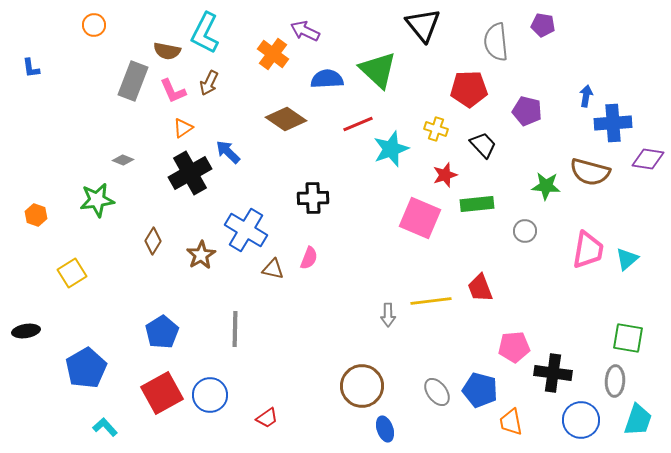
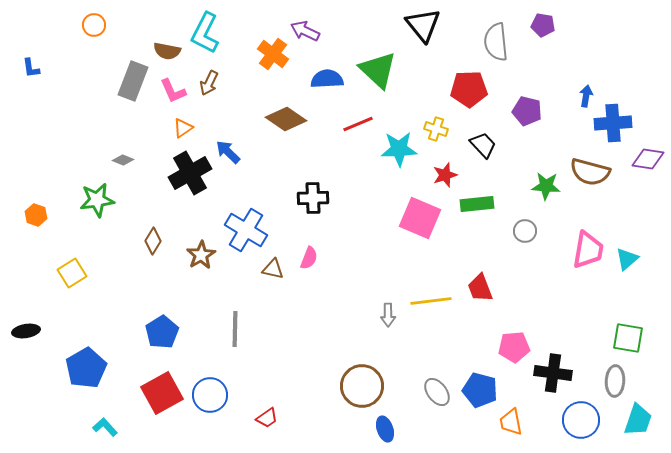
cyan star at (391, 149): moved 8 px right; rotated 18 degrees clockwise
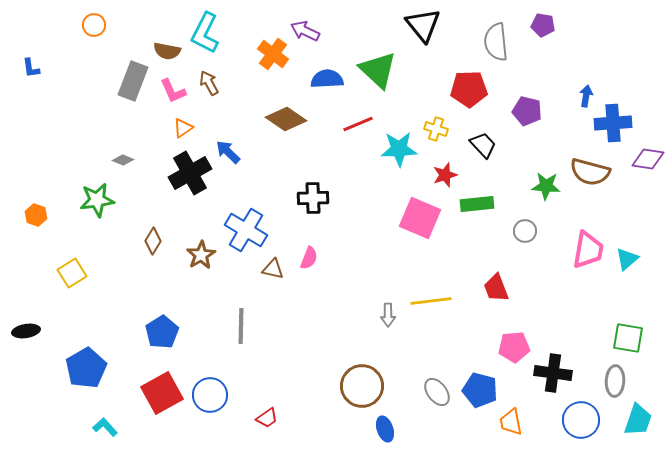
brown arrow at (209, 83): rotated 125 degrees clockwise
red trapezoid at (480, 288): moved 16 px right
gray line at (235, 329): moved 6 px right, 3 px up
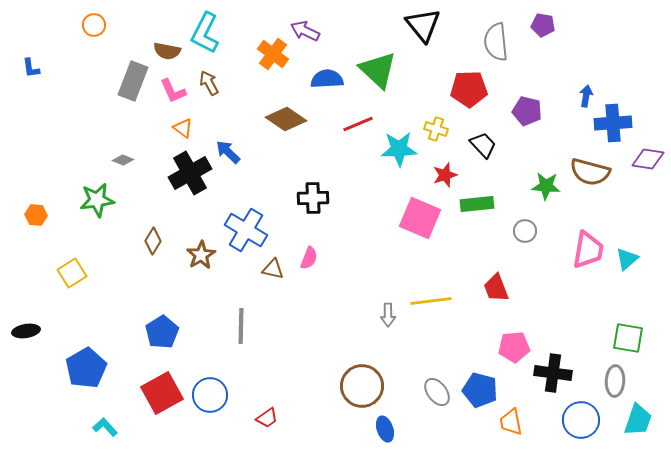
orange triangle at (183, 128): rotated 50 degrees counterclockwise
orange hexagon at (36, 215): rotated 15 degrees counterclockwise
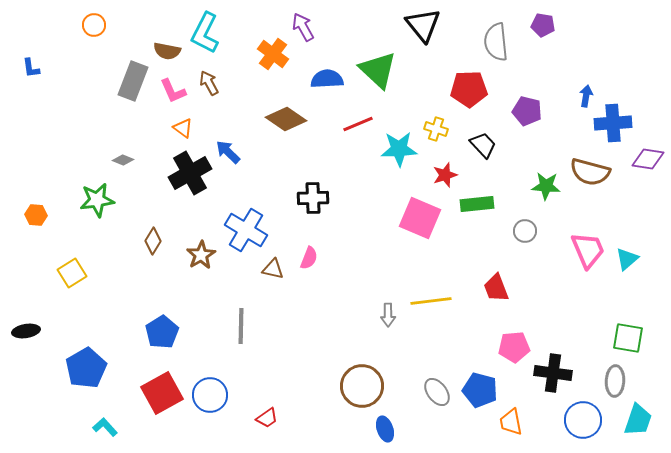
purple arrow at (305, 31): moved 2 px left, 4 px up; rotated 36 degrees clockwise
pink trapezoid at (588, 250): rotated 33 degrees counterclockwise
blue circle at (581, 420): moved 2 px right
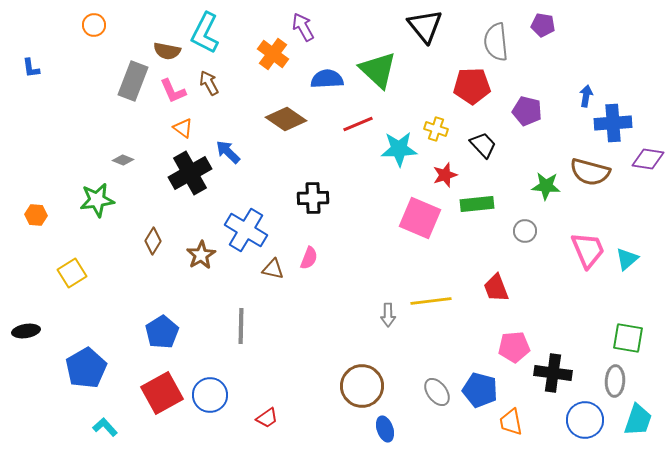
black triangle at (423, 25): moved 2 px right, 1 px down
red pentagon at (469, 89): moved 3 px right, 3 px up
blue circle at (583, 420): moved 2 px right
